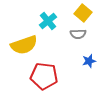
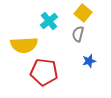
cyan cross: moved 1 px right
gray semicircle: rotated 105 degrees clockwise
yellow semicircle: rotated 16 degrees clockwise
red pentagon: moved 4 px up
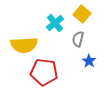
yellow square: moved 1 px left, 1 px down
cyan cross: moved 6 px right, 2 px down
gray semicircle: moved 5 px down
blue star: rotated 24 degrees counterclockwise
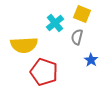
yellow square: rotated 18 degrees counterclockwise
gray semicircle: moved 1 px left, 2 px up
blue star: moved 2 px right, 1 px up
red pentagon: rotated 12 degrees clockwise
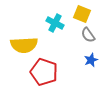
cyan cross: rotated 24 degrees counterclockwise
gray semicircle: moved 11 px right, 2 px up; rotated 49 degrees counterclockwise
blue star: rotated 16 degrees clockwise
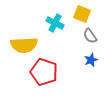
gray semicircle: moved 2 px right, 1 px down
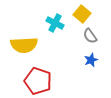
yellow square: rotated 18 degrees clockwise
red pentagon: moved 6 px left, 9 px down
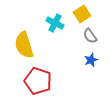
yellow square: rotated 18 degrees clockwise
yellow semicircle: rotated 76 degrees clockwise
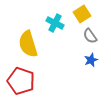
yellow semicircle: moved 4 px right, 1 px up
red pentagon: moved 17 px left
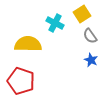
yellow semicircle: rotated 108 degrees clockwise
blue star: rotated 24 degrees counterclockwise
